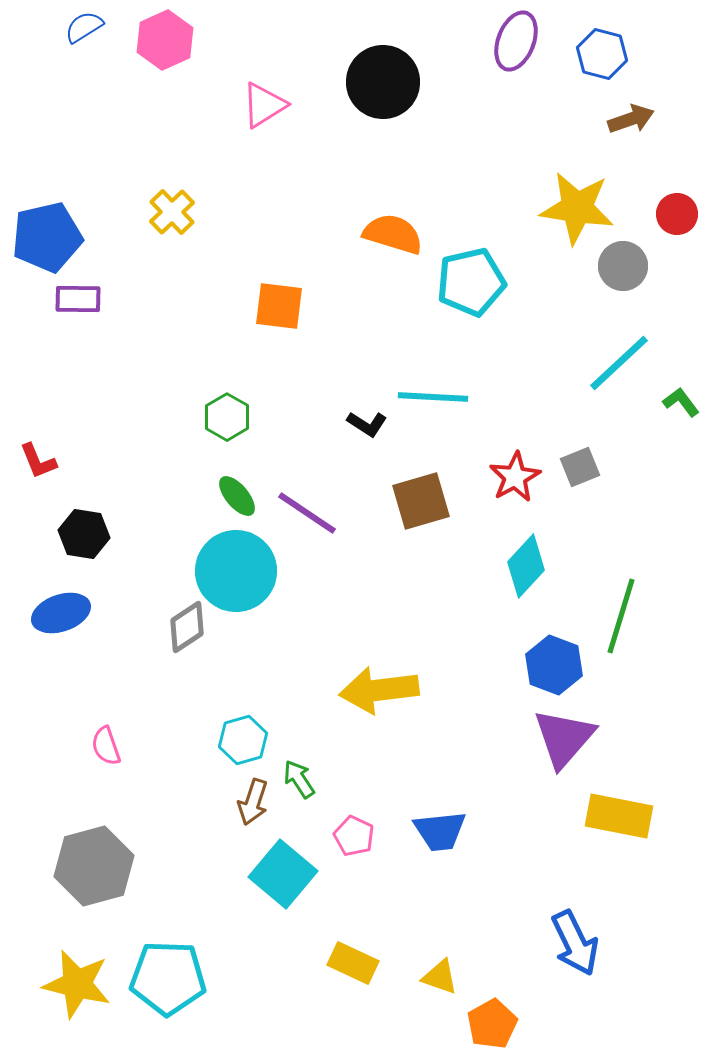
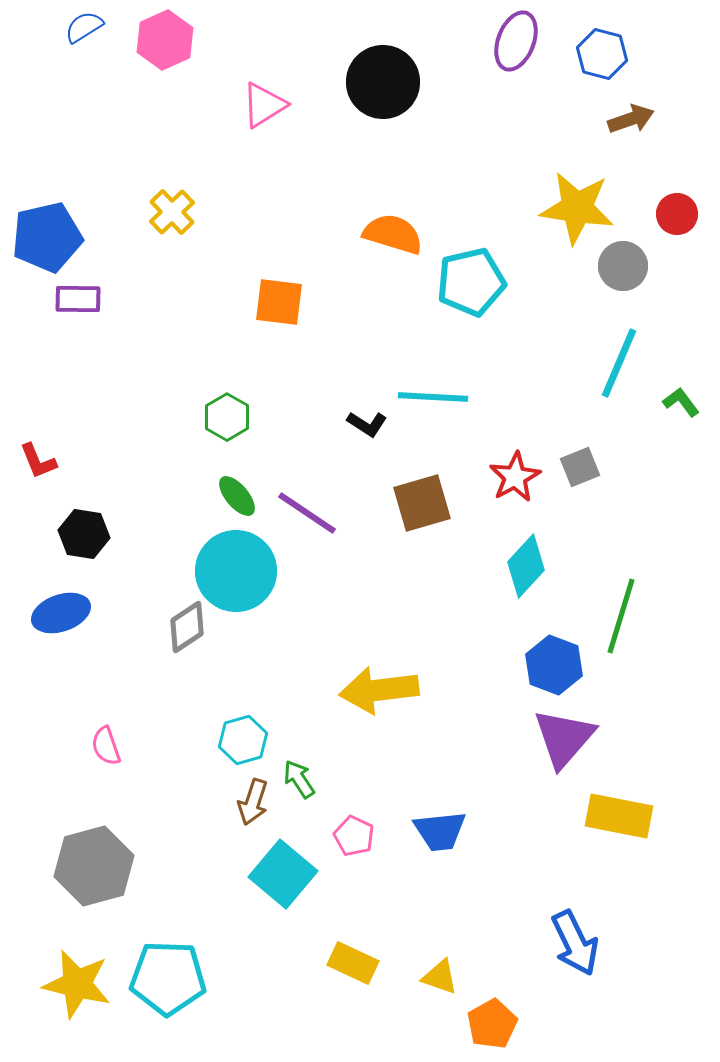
orange square at (279, 306): moved 4 px up
cyan line at (619, 363): rotated 24 degrees counterclockwise
brown square at (421, 501): moved 1 px right, 2 px down
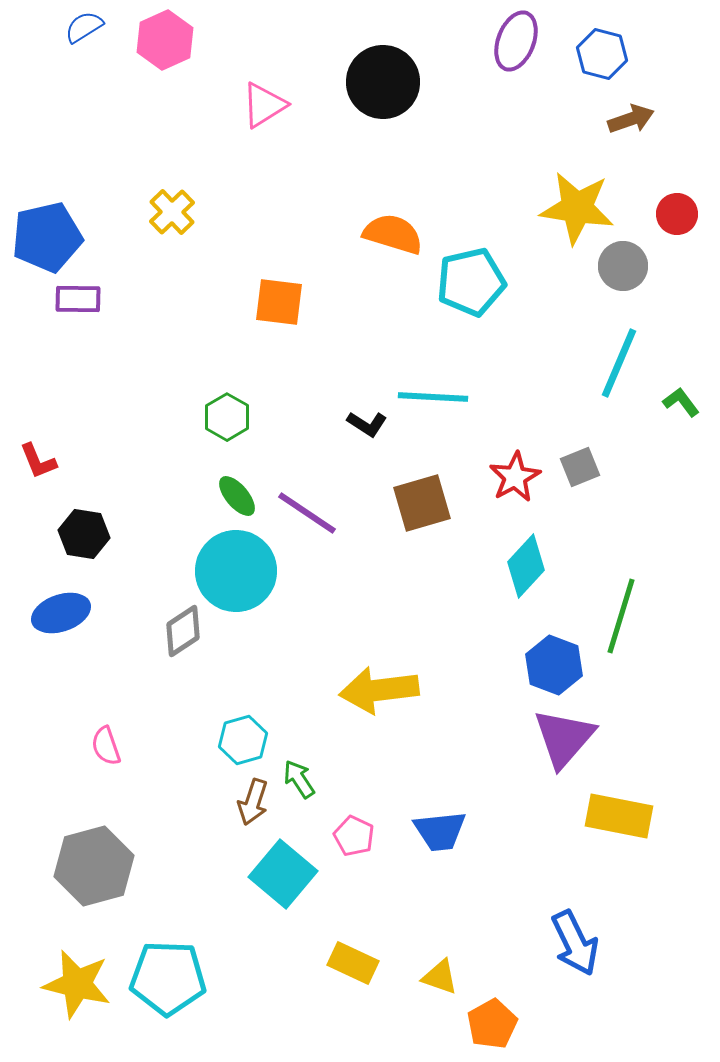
gray diamond at (187, 627): moved 4 px left, 4 px down
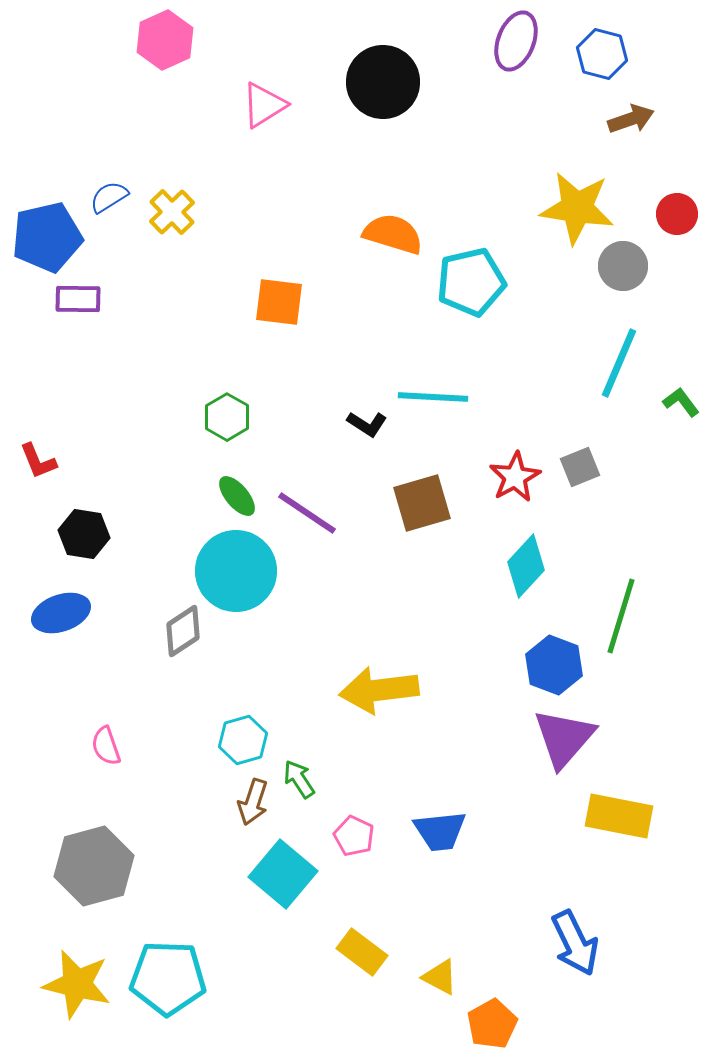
blue semicircle at (84, 27): moved 25 px right, 170 px down
yellow rectangle at (353, 963): moved 9 px right, 11 px up; rotated 12 degrees clockwise
yellow triangle at (440, 977): rotated 9 degrees clockwise
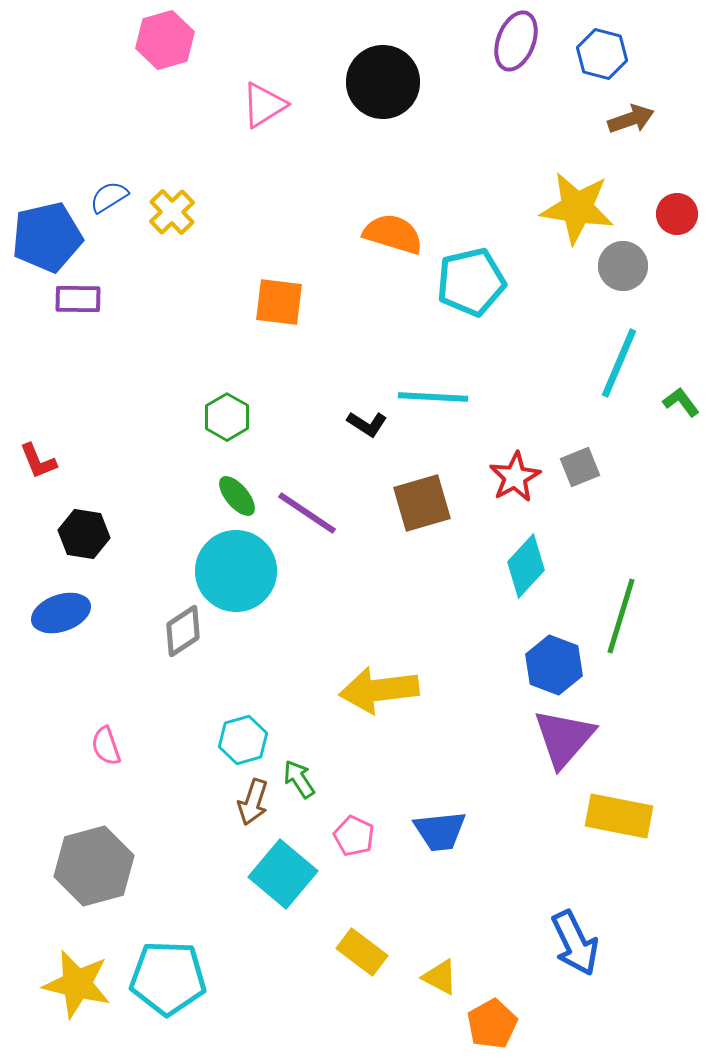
pink hexagon at (165, 40): rotated 8 degrees clockwise
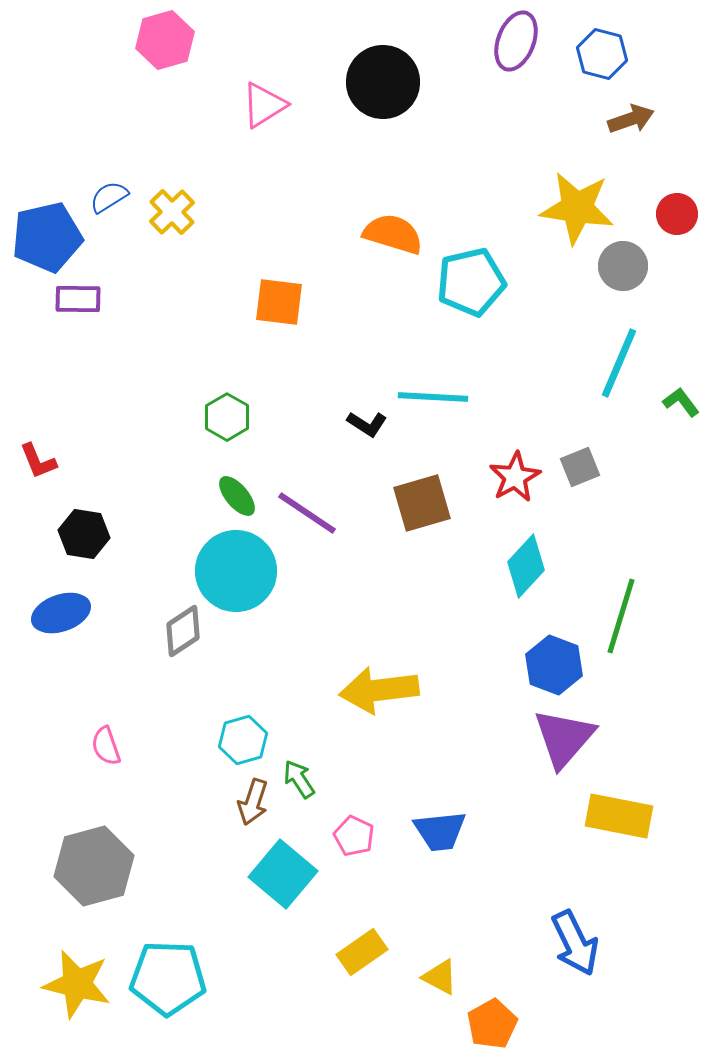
yellow rectangle at (362, 952): rotated 72 degrees counterclockwise
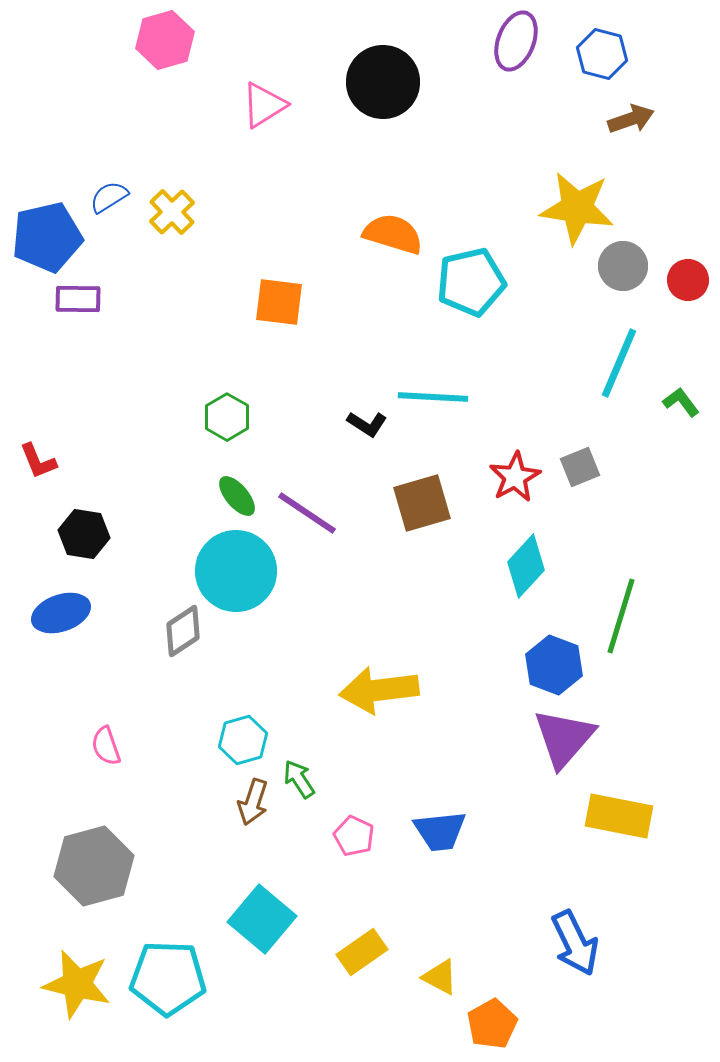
red circle at (677, 214): moved 11 px right, 66 px down
cyan square at (283, 874): moved 21 px left, 45 px down
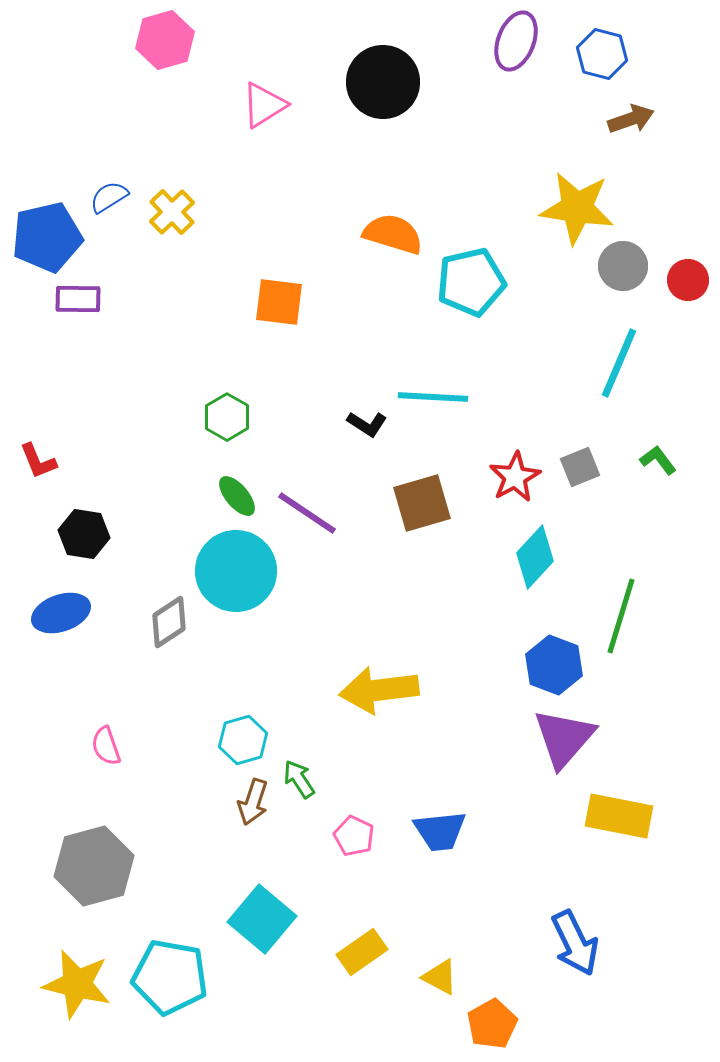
green L-shape at (681, 402): moved 23 px left, 58 px down
cyan diamond at (526, 566): moved 9 px right, 9 px up
gray diamond at (183, 631): moved 14 px left, 9 px up
cyan pentagon at (168, 978): moved 2 px right, 1 px up; rotated 8 degrees clockwise
